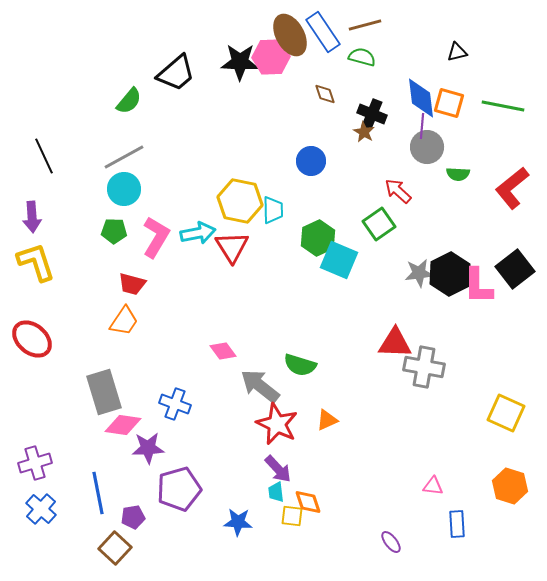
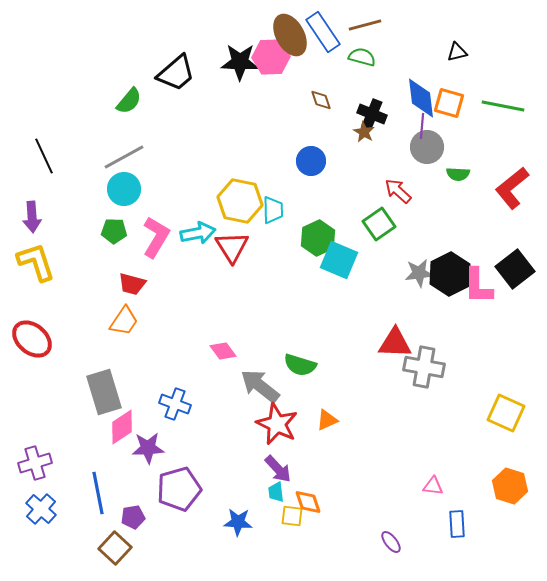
brown diamond at (325, 94): moved 4 px left, 6 px down
pink diamond at (123, 425): moved 1 px left, 2 px down; rotated 42 degrees counterclockwise
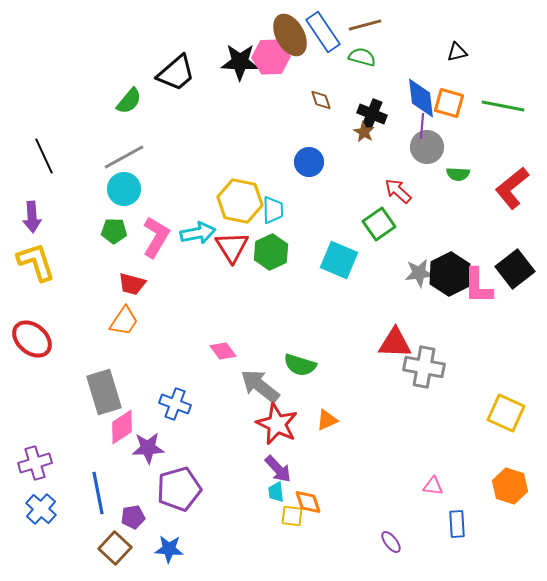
blue circle at (311, 161): moved 2 px left, 1 px down
green hexagon at (318, 238): moved 47 px left, 14 px down
blue star at (238, 522): moved 69 px left, 27 px down
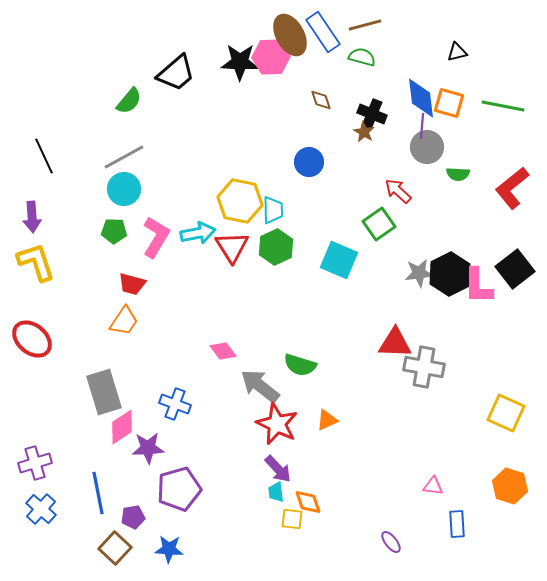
green hexagon at (271, 252): moved 5 px right, 5 px up
yellow square at (292, 516): moved 3 px down
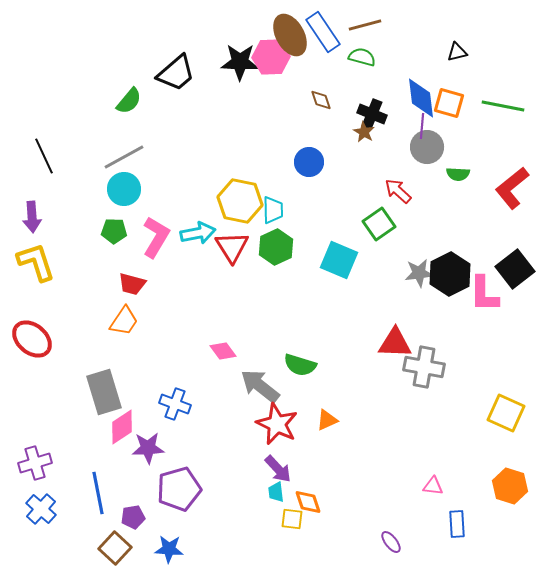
pink L-shape at (478, 286): moved 6 px right, 8 px down
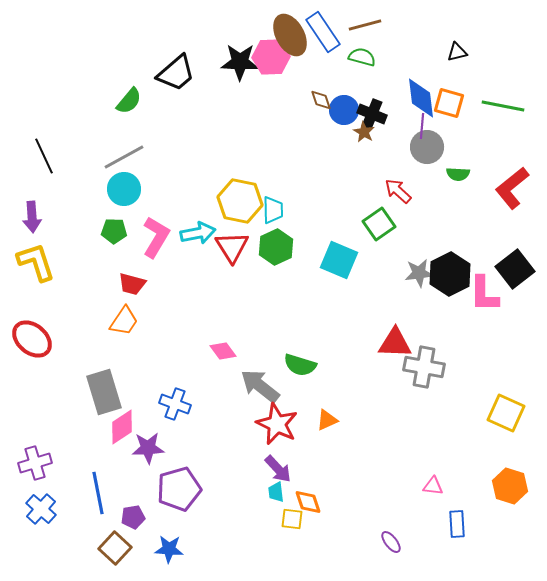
blue circle at (309, 162): moved 35 px right, 52 px up
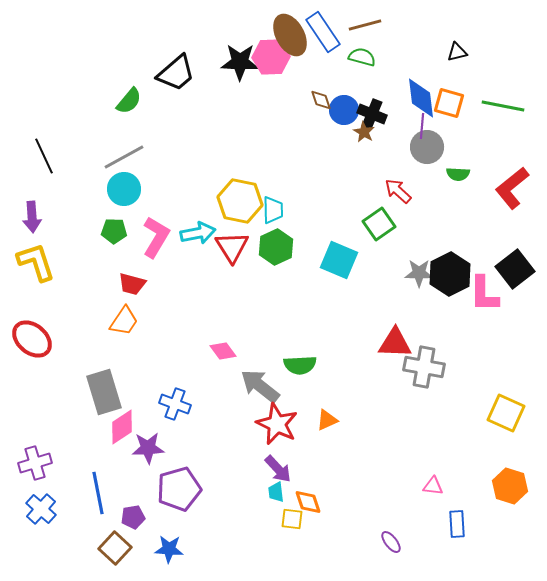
gray star at (419, 273): rotated 8 degrees clockwise
green semicircle at (300, 365): rotated 20 degrees counterclockwise
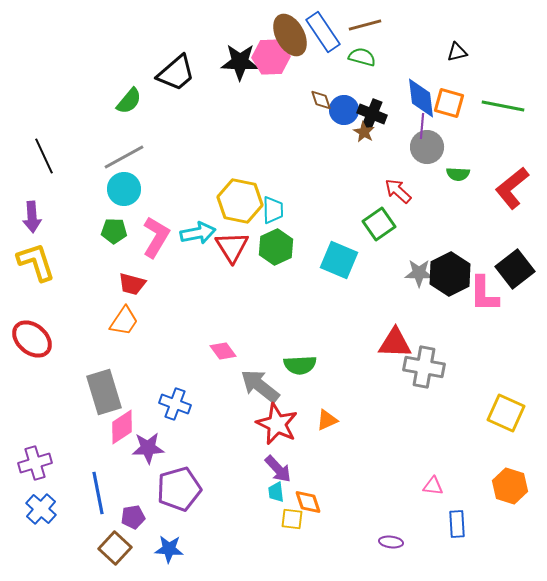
purple ellipse at (391, 542): rotated 45 degrees counterclockwise
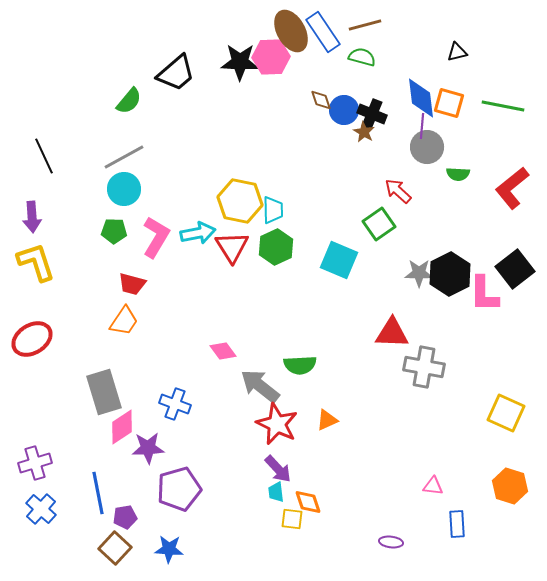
brown ellipse at (290, 35): moved 1 px right, 4 px up
red ellipse at (32, 339): rotated 72 degrees counterclockwise
red triangle at (395, 343): moved 3 px left, 10 px up
purple pentagon at (133, 517): moved 8 px left
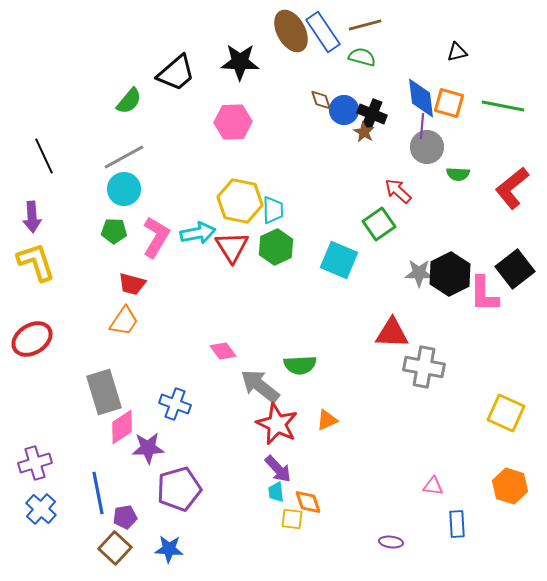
pink hexagon at (271, 57): moved 38 px left, 65 px down
